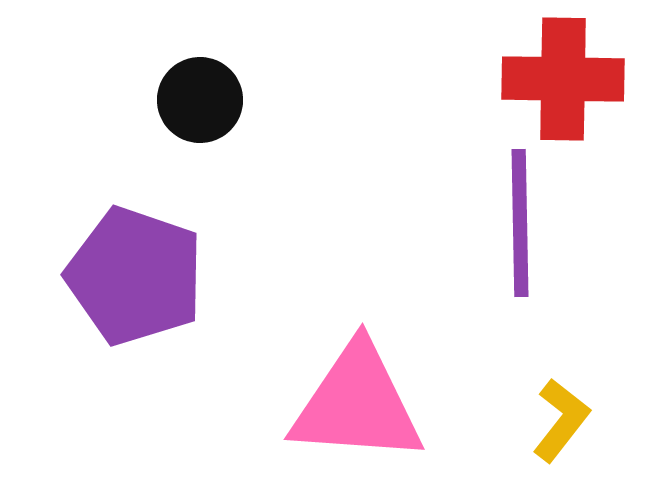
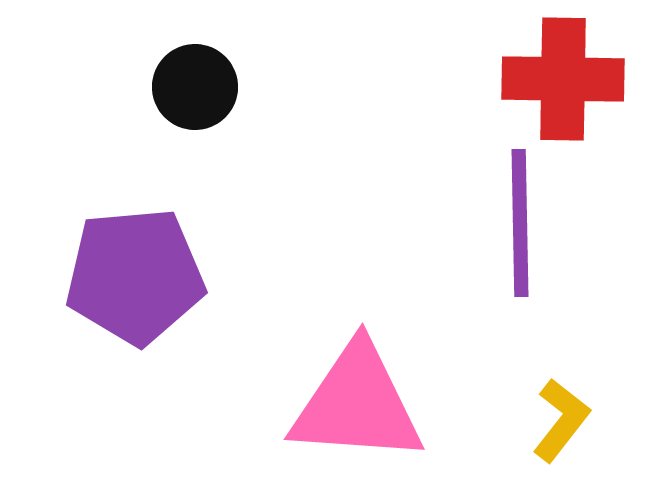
black circle: moved 5 px left, 13 px up
purple pentagon: rotated 24 degrees counterclockwise
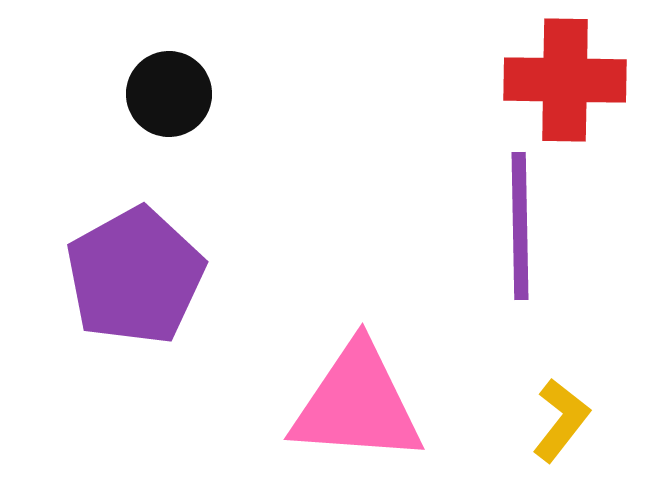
red cross: moved 2 px right, 1 px down
black circle: moved 26 px left, 7 px down
purple line: moved 3 px down
purple pentagon: rotated 24 degrees counterclockwise
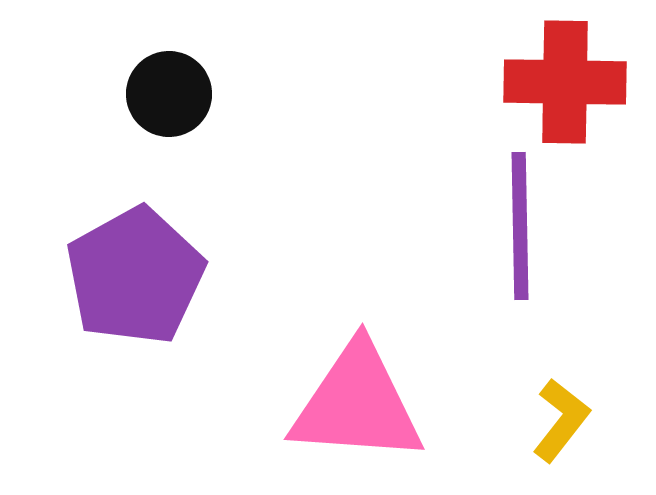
red cross: moved 2 px down
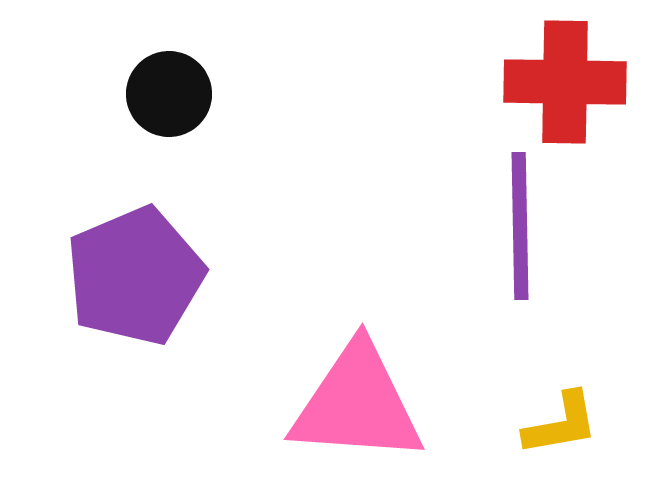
purple pentagon: rotated 6 degrees clockwise
yellow L-shape: moved 4 px down; rotated 42 degrees clockwise
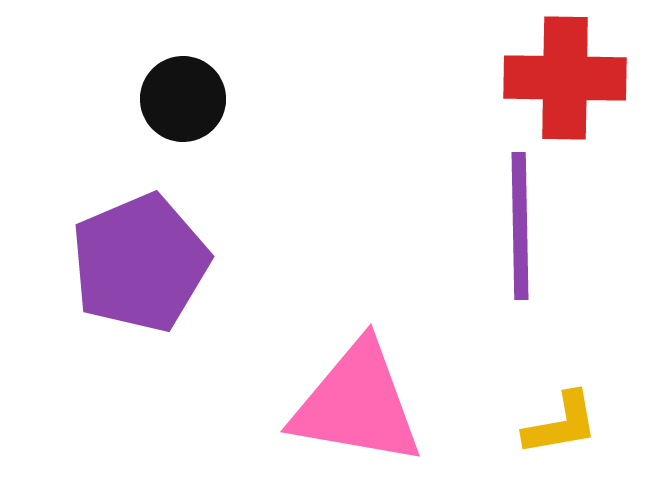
red cross: moved 4 px up
black circle: moved 14 px right, 5 px down
purple pentagon: moved 5 px right, 13 px up
pink triangle: rotated 6 degrees clockwise
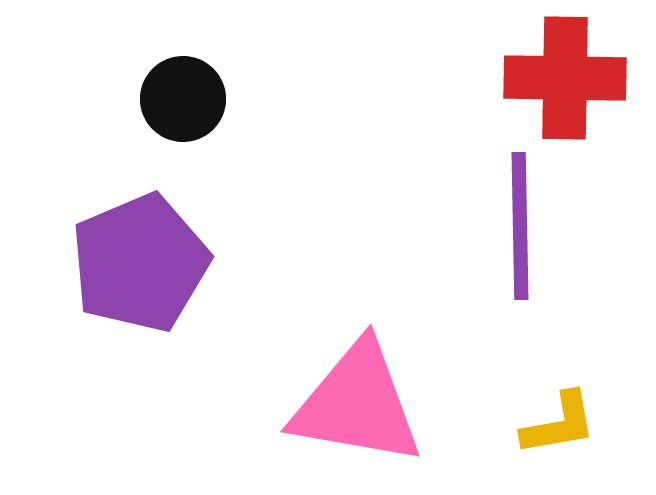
yellow L-shape: moved 2 px left
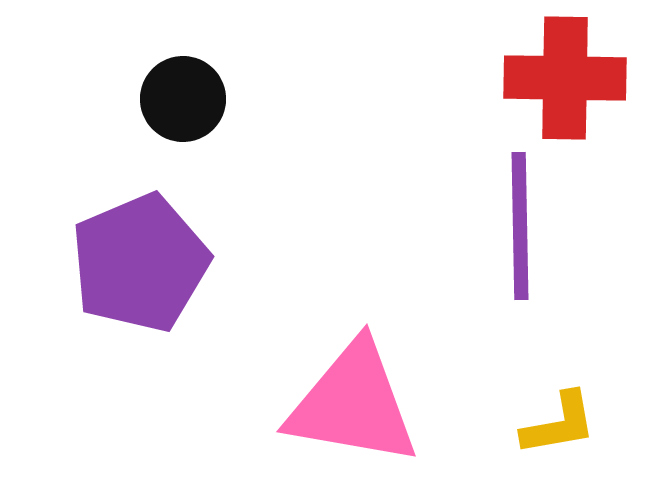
pink triangle: moved 4 px left
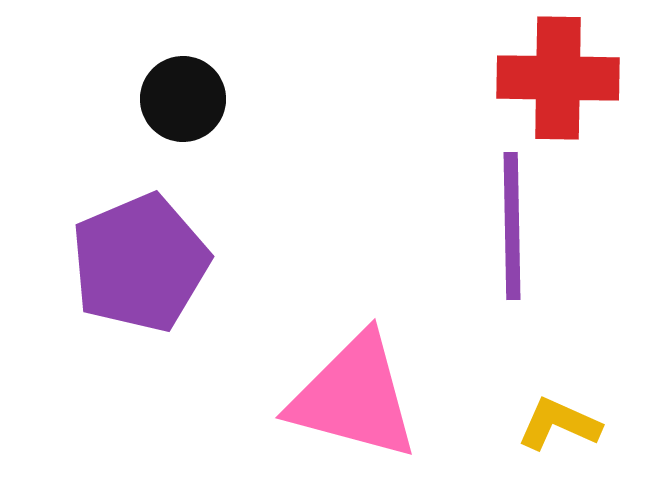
red cross: moved 7 px left
purple line: moved 8 px left
pink triangle: moved 1 px right, 7 px up; rotated 5 degrees clockwise
yellow L-shape: rotated 146 degrees counterclockwise
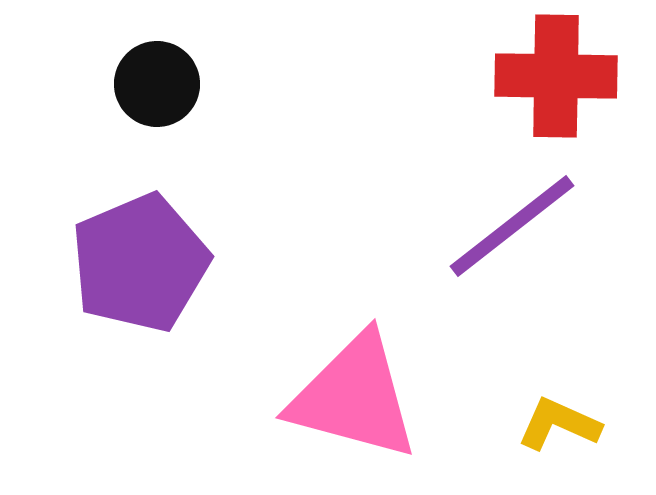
red cross: moved 2 px left, 2 px up
black circle: moved 26 px left, 15 px up
purple line: rotated 53 degrees clockwise
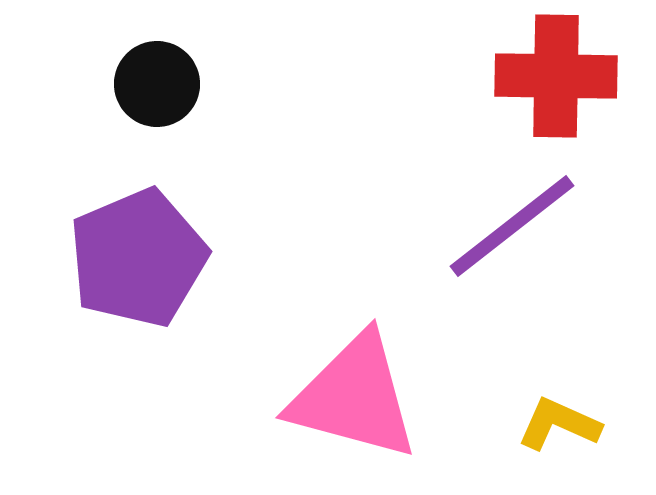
purple pentagon: moved 2 px left, 5 px up
